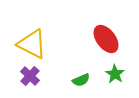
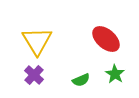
red ellipse: rotated 12 degrees counterclockwise
yellow triangle: moved 5 px right, 3 px up; rotated 32 degrees clockwise
purple cross: moved 4 px right, 1 px up
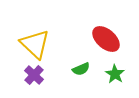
yellow triangle: moved 2 px left, 3 px down; rotated 16 degrees counterclockwise
green semicircle: moved 11 px up
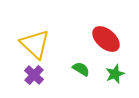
green semicircle: rotated 126 degrees counterclockwise
green star: rotated 18 degrees clockwise
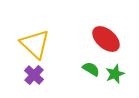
green semicircle: moved 10 px right
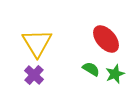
red ellipse: rotated 8 degrees clockwise
yellow triangle: moved 2 px right, 1 px up; rotated 16 degrees clockwise
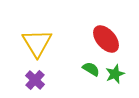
purple cross: moved 1 px right, 5 px down
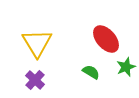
green semicircle: moved 3 px down
green star: moved 11 px right, 7 px up
